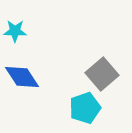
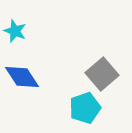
cyan star: rotated 20 degrees clockwise
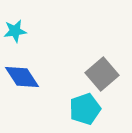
cyan star: rotated 30 degrees counterclockwise
cyan pentagon: moved 1 px down
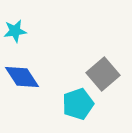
gray square: moved 1 px right
cyan pentagon: moved 7 px left, 5 px up
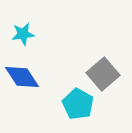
cyan star: moved 8 px right, 3 px down
cyan pentagon: rotated 24 degrees counterclockwise
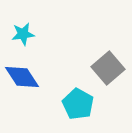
gray square: moved 5 px right, 6 px up
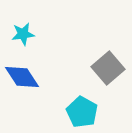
cyan pentagon: moved 4 px right, 8 px down
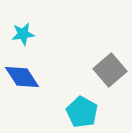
gray square: moved 2 px right, 2 px down
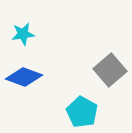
blue diamond: moved 2 px right; rotated 36 degrees counterclockwise
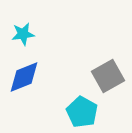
gray square: moved 2 px left, 6 px down; rotated 12 degrees clockwise
blue diamond: rotated 42 degrees counterclockwise
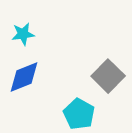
gray square: rotated 16 degrees counterclockwise
cyan pentagon: moved 3 px left, 2 px down
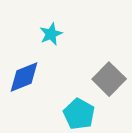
cyan star: moved 28 px right; rotated 15 degrees counterclockwise
gray square: moved 1 px right, 3 px down
